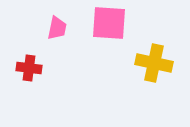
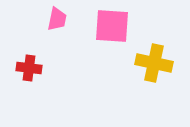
pink square: moved 3 px right, 3 px down
pink trapezoid: moved 9 px up
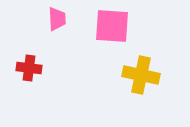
pink trapezoid: rotated 15 degrees counterclockwise
yellow cross: moved 13 px left, 12 px down
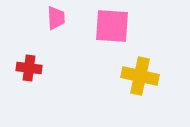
pink trapezoid: moved 1 px left, 1 px up
yellow cross: moved 1 px left, 1 px down
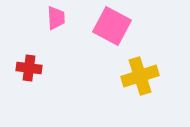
pink square: rotated 24 degrees clockwise
yellow cross: rotated 30 degrees counterclockwise
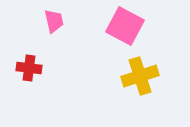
pink trapezoid: moved 2 px left, 3 px down; rotated 10 degrees counterclockwise
pink square: moved 13 px right
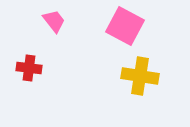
pink trapezoid: rotated 25 degrees counterclockwise
yellow cross: rotated 27 degrees clockwise
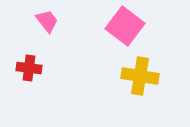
pink trapezoid: moved 7 px left
pink square: rotated 9 degrees clockwise
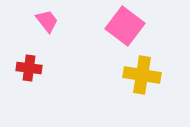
yellow cross: moved 2 px right, 1 px up
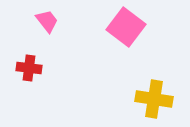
pink square: moved 1 px right, 1 px down
yellow cross: moved 12 px right, 24 px down
